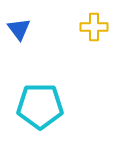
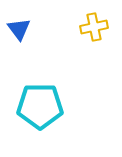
yellow cross: rotated 12 degrees counterclockwise
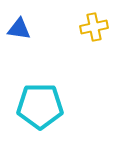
blue triangle: rotated 45 degrees counterclockwise
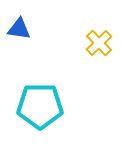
yellow cross: moved 5 px right, 16 px down; rotated 32 degrees counterclockwise
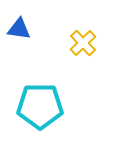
yellow cross: moved 16 px left
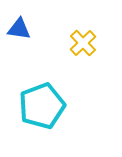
cyan pentagon: moved 2 px right; rotated 21 degrees counterclockwise
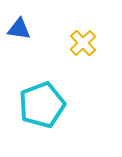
cyan pentagon: moved 1 px up
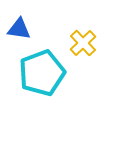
cyan pentagon: moved 32 px up
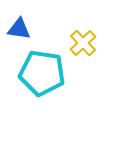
cyan pentagon: rotated 30 degrees clockwise
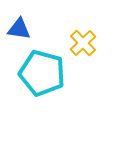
cyan pentagon: rotated 6 degrees clockwise
